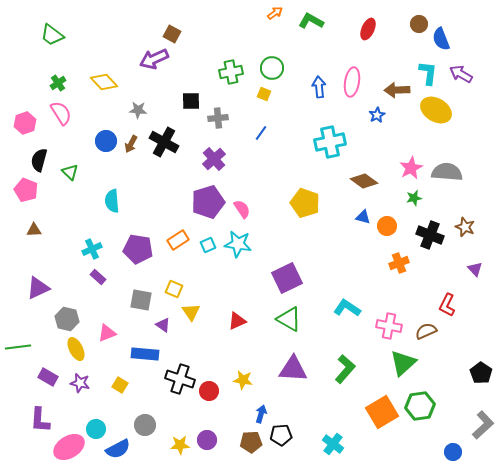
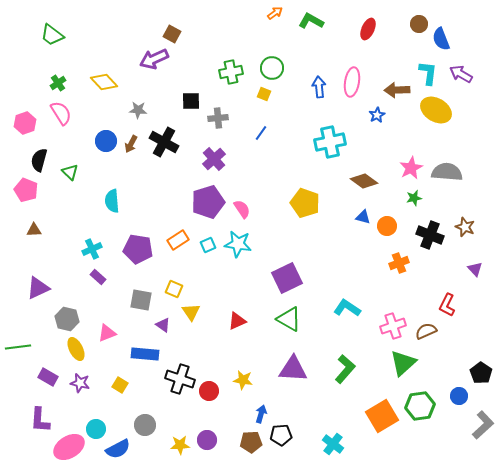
pink cross at (389, 326): moved 4 px right; rotated 30 degrees counterclockwise
orange square at (382, 412): moved 4 px down
blue circle at (453, 452): moved 6 px right, 56 px up
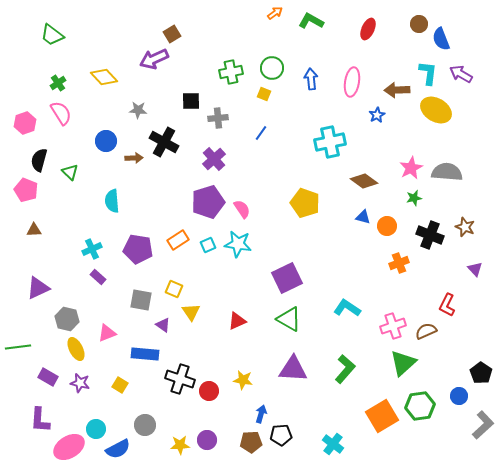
brown square at (172, 34): rotated 30 degrees clockwise
yellow diamond at (104, 82): moved 5 px up
blue arrow at (319, 87): moved 8 px left, 8 px up
brown arrow at (131, 144): moved 3 px right, 14 px down; rotated 120 degrees counterclockwise
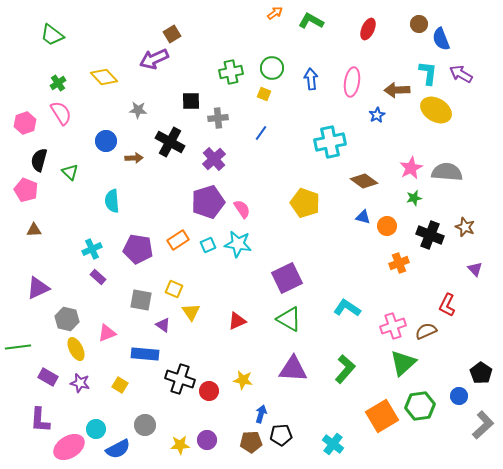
black cross at (164, 142): moved 6 px right
